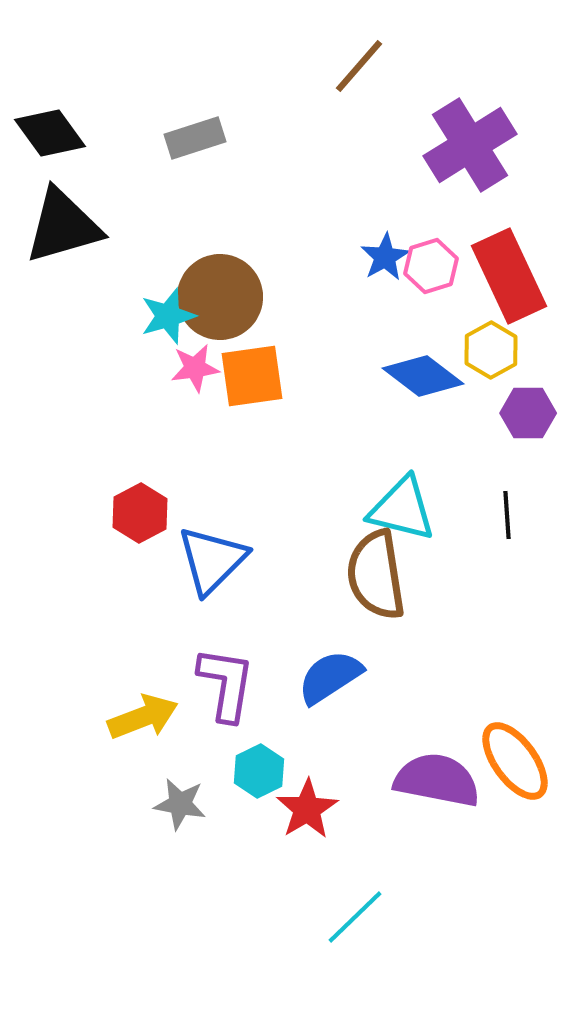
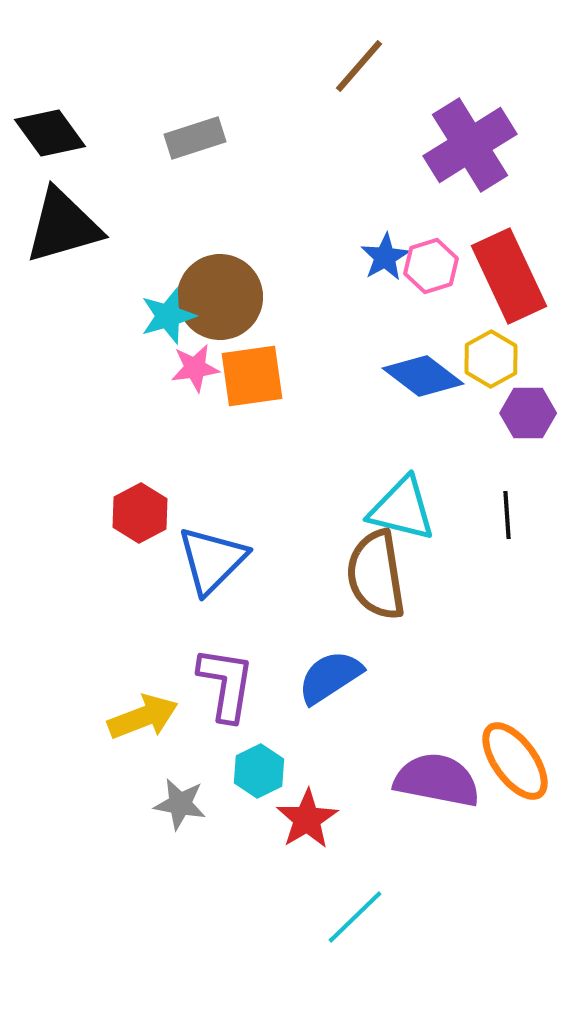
yellow hexagon: moved 9 px down
red star: moved 10 px down
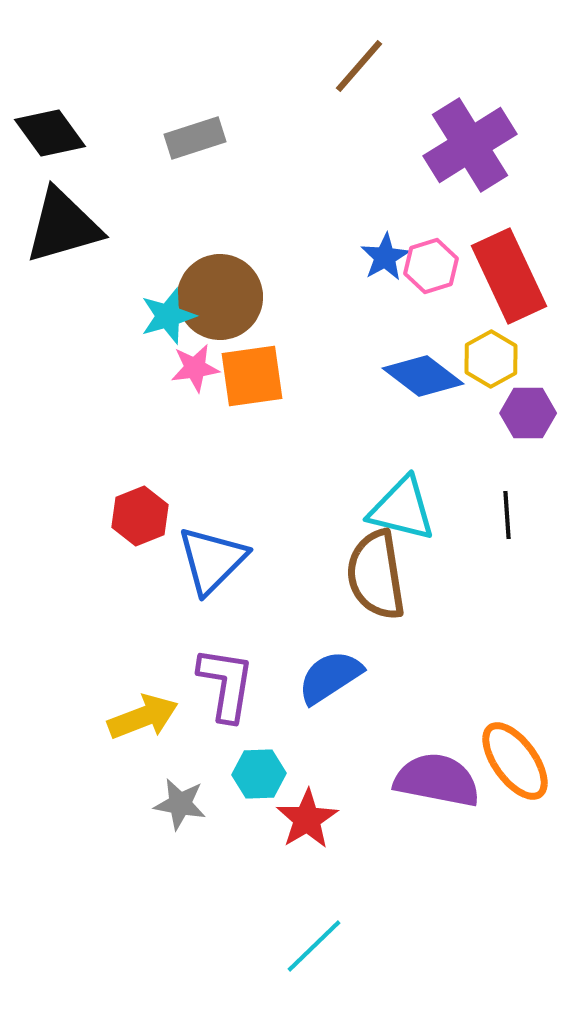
red hexagon: moved 3 px down; rotated 6 degrees clockwise
cyan hexagon: moved 3 px down; rotated 24 degrees clockwise
cyan line: moved 41 px left, 29 px down
